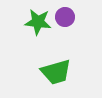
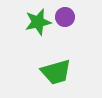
green star: rotated 20 degrees counterclockwise
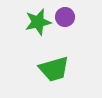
green trapezoid: moved 2 px left, 3 px up
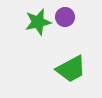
green trapezoid: moved 17 px right; rotated 12 degrees counterclockwise
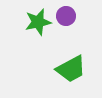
purple circle: moved 1 px right, 1 px up
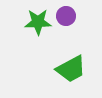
green star: rotated 12 degrees clockwise
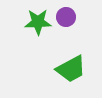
purple circle: moved 1 px down
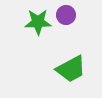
purple circle: moved 2 px up
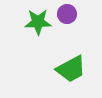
purple circle: moved 1 px right, 1 px up
